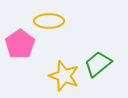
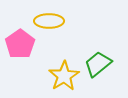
yellow star: rotated 20 degrees clockwise
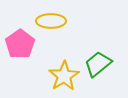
yellow ellipse: moved 2 px right
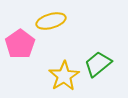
yellow ellipse: rotated 16 degrees counterclockwise
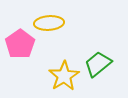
yellow ellipse: moved 2 px left, 2 px down; rotated 12 degrees clockwise
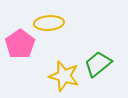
yellow star: rotated 24 degrees counterclockwise
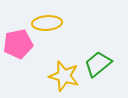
yellow ellipse: moved 2 px left
pink pentagon: moved 2 px left; rotated 24 degrees clockwise
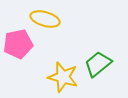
yellow ellipse: moved 2 px left, 4 px up; rotated 20 degrees clockwise
yellow star: moved 1 px left, 1 px down
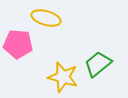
yellow ellipse: moved 1 px right, 1 px up
pink pentagon: rotated 16 degrees clockwise
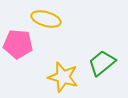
yellow ellipse: moved 1 px down
green trapezoid: moved 4 px right, 1 px up
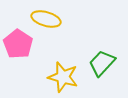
pink pentagon: rotated 28 degrees clockwise
green trapezoid: rotated 8 degrees counterclockwise
